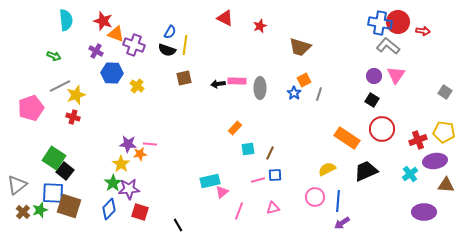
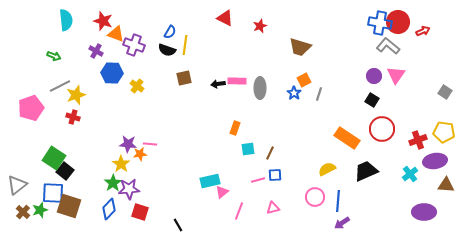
red arrow at (423, 31): rotated 32 degrees counterclockwise
orange rectangle at (235, 128): rotated 24 degrees counterclockwise
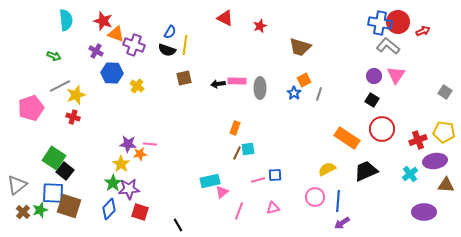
brown line at (270, 153): moved 33 px left
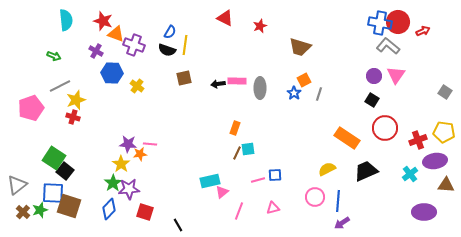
yellow star at (76, 95): moved 5 px down
red circle at (382, 129): moved 3 px right, 1 px up
red square at (140, 212): moved 5 px right
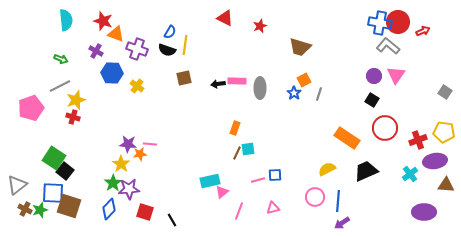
purple cross at (134, 45): moved 3 px right, 4 px down
green arrow at (54, 56): moved 7 px right, 3 px down
brown cross at (23, 212): moved 2 px right, 3 px up; rotated 16 degrees counterclockwise
black line at (178, 225): moved 6 px left, 5 px up
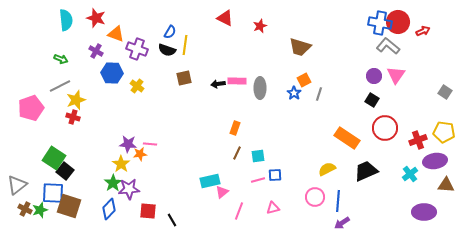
red star at (103, 21): moved 7 px left, 3 px up
cyan square at (248, 149): moved 10 px right, 7 px down
red square at (145, 212): moved 3 px right, 1 px up; rotated 12 degrees counterclockwise
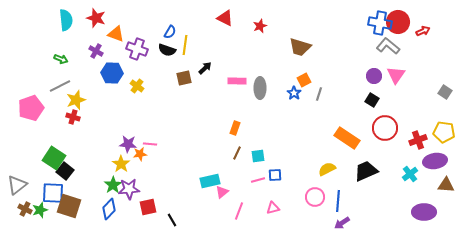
black arrow at (218, 84): moved 13 px left, 16 px up; rotated 144 degrees clockwise
green star at (113, 183): moved 2 px down
red square at (148, 211): moved 4 px up; rotated 18 degrees counterclockwise
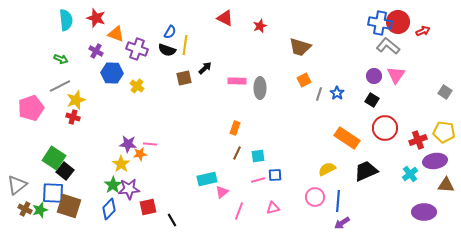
blue star at (294, 93): moved 43 px right
cyan rectangle at (210, 181): moved 3 px left, 2 px up
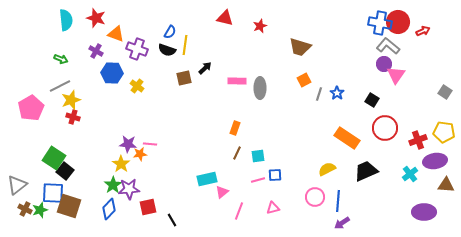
red triangle at (225, 18): rotated 12 degrees counterclockwise
purple circle at (374, 76): moved 10 px right, 12 px up
yellow star at (76, 100): moved 5 px left
pink pentagon at (31, 108): rotated 10 degrees counterclockwise
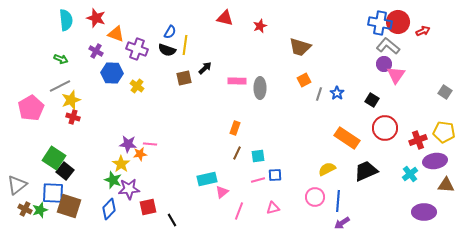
green star at (113, 185): moved 5 px up; rotated 18 degrees counterclockwise
